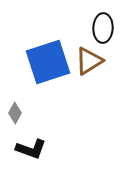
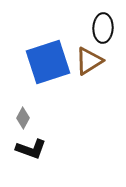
gray diamond: moved 8 px right, 5 px down
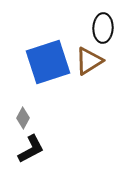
black L-shape: rotated 48 degrees counterclockwise
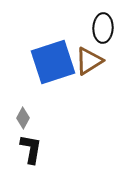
blue square: moved 5 px right
black L-shape: rotated 52 degrees counterclockwise
